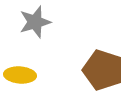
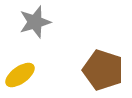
yellow ellipse: rotated 40 degrees counterclockwise
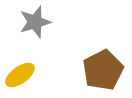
brown pentagon: rotated 27 degrees clockwise
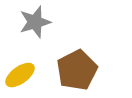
brown pentagon: moved 26 px left
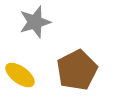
yellow ellipse: rotated 72 degrees clockwise
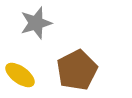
gray star: moved 1 px right, 1 px down
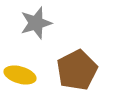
yellow ellipse: rotated 20 degrees counterclockwise
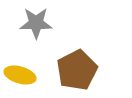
gray star: rotated 16 degrees clockwise
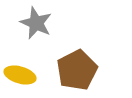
gray star: rotated 24 degrees clockwise
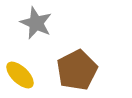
yellow ellipse: rotated 28 degrees clockwise
